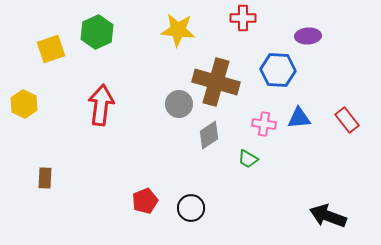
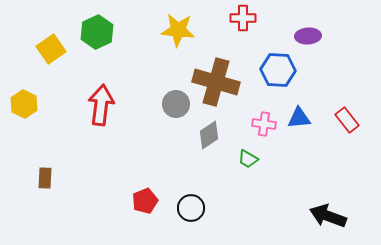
yellow square: rotated 16 degrees counterclockwise
gray circle: moved 3 px left
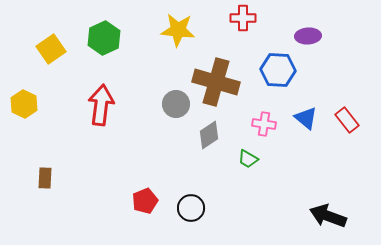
green hexagon: moved 7 px right, 6 px down
blue triangle: moved 7 px right; rotated 45 degrees clockwise
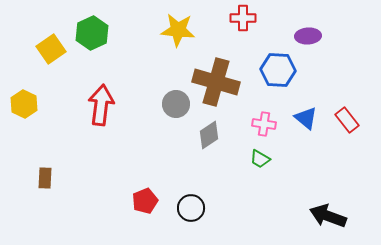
green hexagon: moved 12 px left, 5 px up
green trapezoid: moved 12 px right
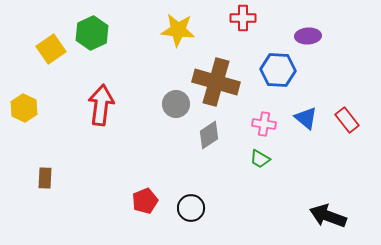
yellow hexagon: moved 4 px down
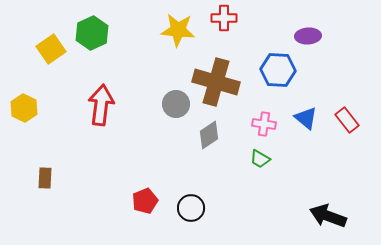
red cross: moved 19 px left
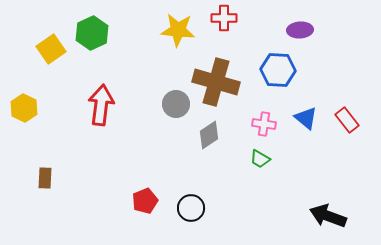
purple ellipse: moved 8 px left, 6 px up
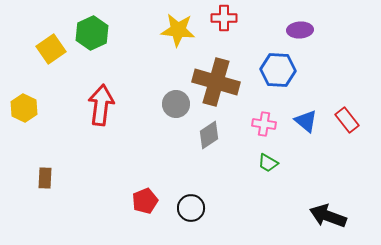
blue triangle: moved 3 px down
green trapezoid: moved 8 px right, 4 px down
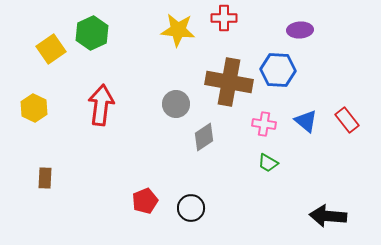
brown cross: moved 13 px right; rotated 6 degrees counterclockwise
yellow hexagon: moved 10 px right
gray diamond: moved 5 px left, 2 px down
black arrow: rotated 15 degrees counterclockwise
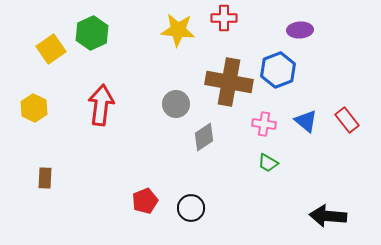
blue hexagon: rotated 24 degrees counterclockwise
